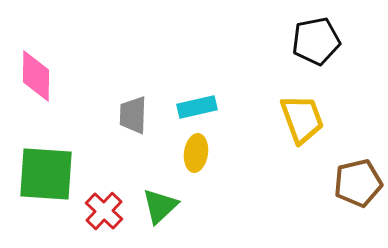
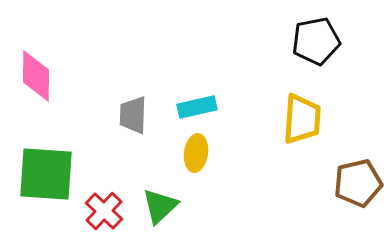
yellow trapezoid: rotated 24 degrees clockwise
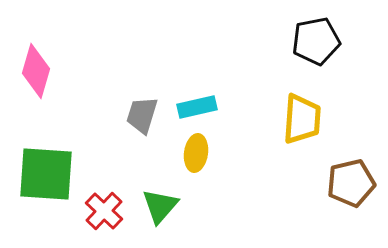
pink diamond: moved 5 px up; rotated 16 degrees clockwise
gray trapezoid: moved 9 px right; rotated 15 degrees clockwise
brown pentagon: moved 7 px left
green triangle: rotated 6 degrees counterclockwise
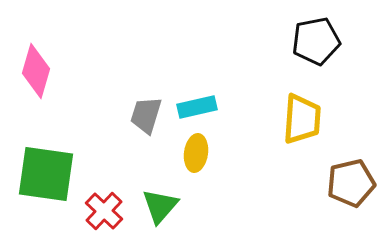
gray trapezoid: moved 4 px right
green square: rotated 4 degrees clockwise
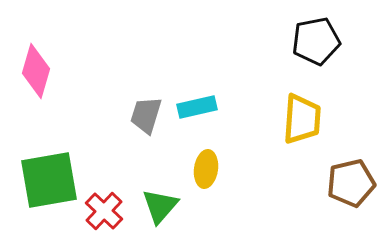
yellow ellipse: moved 10 px right, 16 px down
green square: moved 3 px right, 6 px down; rotated 18 degrees counterclockwise
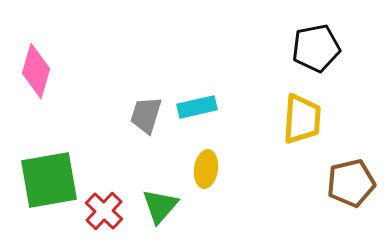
black pentagon: moved 7 px down
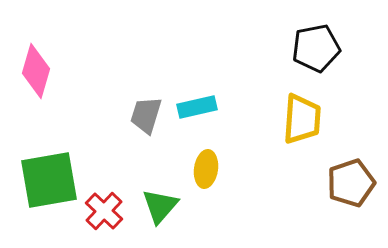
brown pentagon: rotated 6 degrees counterclockwise
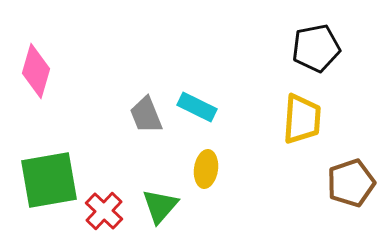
cyan rectangle: rotated 39 degrees clockwise
gray trapezoid: rotated 39 degrees counterclockwise
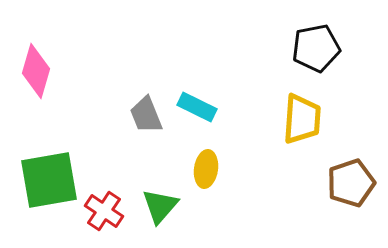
red cross: rotated 9 degrees counterclockwise
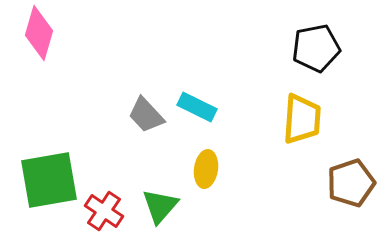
pink diamond: moved 3 px right, 38 px up
gray trapezoid: rotated 21 degrees counterclockwise
